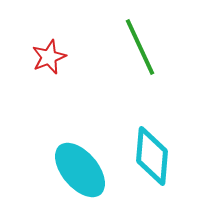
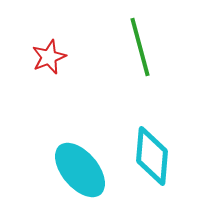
green line: rotated 10 degrees clockwise
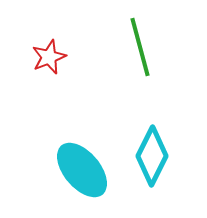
cyan diamond: rotated 22 degrees clockwise
cyan ellipse: moved 2 px right
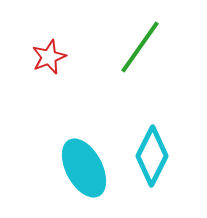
green line: rotated 50 degrees clockwise
cyan ellipse: moved 2 px right, 2 px up; rotated 12 degrees clockwise
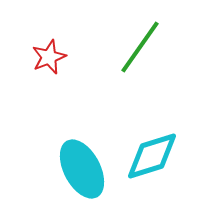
cyan diamond: rotated 46 degrees clockwise
cyan ellipse: moved 2 px left, 1 px down
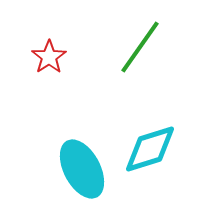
red star: rotated 12 degrees counterclockwise
cyan diamond: moved 2 px left, 7 px up
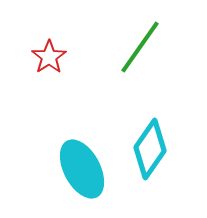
cyan diamond: rotated 38 degrees counterclockwise
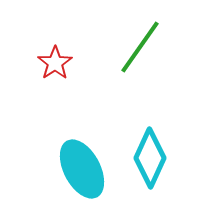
red star: moved 6 px right, 6 px down
cyan diamond: moved 9 px down; rotated 10 degrees counterclockwise
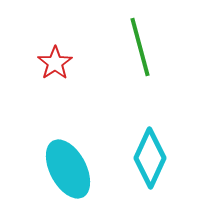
green line: rotated 50 degrees counterclockwise
cyan ellipse: moved 14 px left
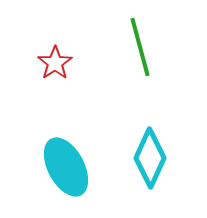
cyan ellipse: moved 2 px left, 2 px up
